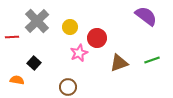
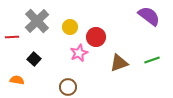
purple semicircle: moved 3 px right
red circle: moved 1 px left, 1 px up
black square: moved 4 px up
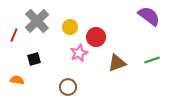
red line: moved 2 px right, 2 px up; rotated 64 degrees counterclockwise
black square: rotated 32 degrees clockwise
brown triangle: moved 2 px left
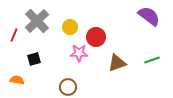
pink star: rotated 24 degrees clockwise
